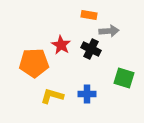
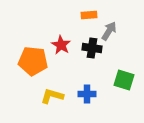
orange rectangle: rotated 14 degrees counterclockwise
gray arrow: rotated 54 degrees counterclockwise
black cross: moved 1 px right, 1 px up; rotated 18 degrees counterclockwise
orange pentagon: moved 1 px left, 2 px up; rotated 8 degrees clockwise
green square: moved 2 px down
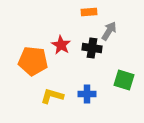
orange rectangle: moved 3 px up
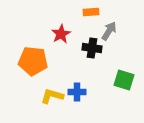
orange rectangle: moved 2 px right
red star: moved 11 px up; rotated 12 degrees clockwise
blue cross: moved 10 px left, 2 px up
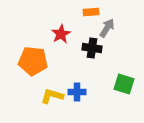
gray arrow: moved 2 px left, 3 px up
green square: moved 4 px down
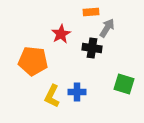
yellow L-shape: rotated 80 degrees counterclockwise
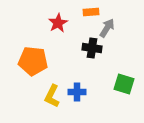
red star: moved 3 px left, 11 px up
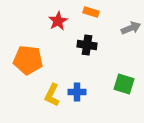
orange rectangle: rotated 21 degrees clockwise
red star: moved 2 px up
gray arrow: moved 24 px right; rotated 36 degrees clockwise
black cross: moved 5 px left, 3 px up
orange pentagon: moved 5 px left, 1 px up
yellow L-shape: moved 1 px up
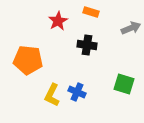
blue cross: rotated 24 degrees clockwise
